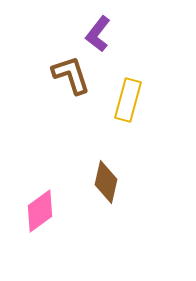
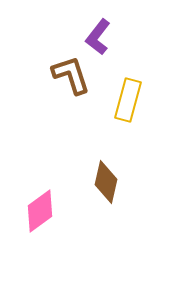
purple L-shape: moved 3 px down
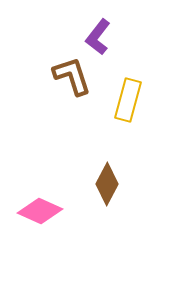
brown L-shape: moved 1 px right, 1 px down
brown diamond: moved 1 px right, 2 px down; rotated 15 degrees clockwise
pink diamond: rotated 60 degrees clockwise
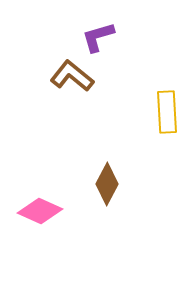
purple L-shape: rotated 36 degrees clockwise
brown L-shape: rotated 33 degrees counterclockwise
yellow rectangle: moved 39 px right, 12 px down; rotated 18 degrees counterclockwise
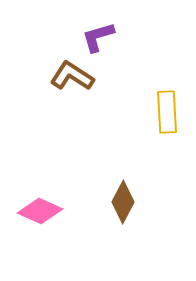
brown L-shape: rotated 6 degrees counterclockwise
brown diamond: moved 16 px right, 18 px down
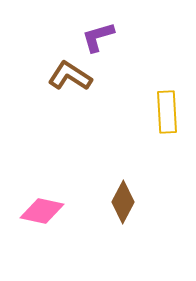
brown L-shape: moved 2 px left
pink diamond: moved 2 px right; rotated 12 degrees counterclockwise
